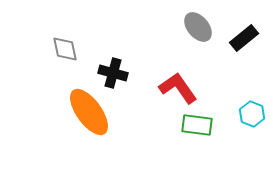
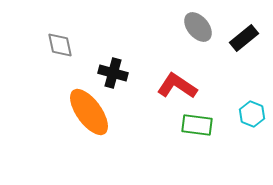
gray diamond: moved 5 px left, 4 px up
red L-shape: moved 1 px left, 2 px up; rotated 21 degrees counterclockwise
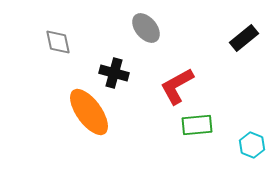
gray ellipse: moved 52 px left, 1 px down
gray diamond: moved 2 px left, 3 px up
black cross: moved 1 px right
red L-shape: rotated 63 degrees counterclockwise
cyan hexagon: moved 31 px down
green rectangle: rotated 12 degrees counterclockwise
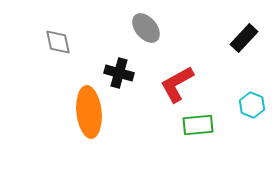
black rectangle: rotated 8 degrees counterclockwise
black cross: moved 5 px right
red L-shape: moved 2 px up
orange ellipse: rotated 30 degrees clockwise
green rectangle: moved 1 px right
cyan hexagon: moved 40 px up
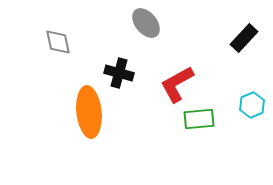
gray ellipse: moved 5 px up
cyan hexagon: rotated 15 degrees clockwise
green rectangle: moved 1 px right, 6 px up
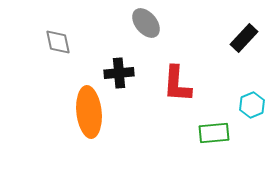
black cross: rotated 20 degrees counterclockwise
red L-shape: rotated 57 degrees counterclockwise
green rectangle: moved 15 px right, 14 px down
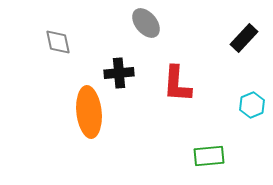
green rectangle: moved 5 px left, 23 px down
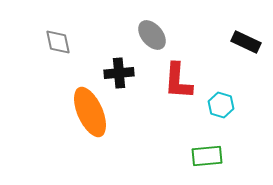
gray ellipse: moved 6 px right, 12 px down
black rectangle: moved 2 px right, 4 px down; rotated 72 degrees clockwise
red L-shape: moved 1 px right, 3 px up
cyan hexagon: moved 31 px left; rotated 20 degrees counterclockwise
orange ellipse: moved 1 px right; rotated 18 degrees counterclockwise
green rectangle: moved 2 px left
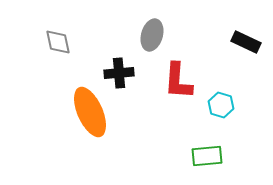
gray ellipse: rotated 56 degrees clockwise
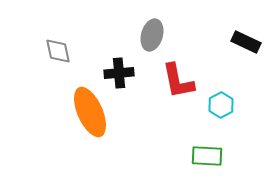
gray diamond: moved 9 px down
red L-shape: rotated 15 degrees counterclockwise
cyan hexagon: rotated 15 degrees clockwise
green rectangle: rotated 8 degrees clockwise
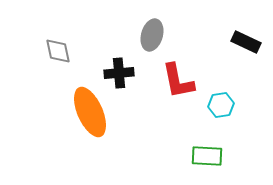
cyan hexagon: rotated 20 degrees clockwise
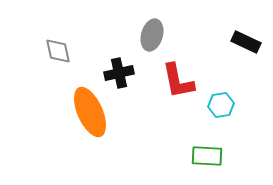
black cross: rotated 8 degrees counterclockwise
